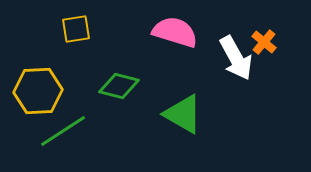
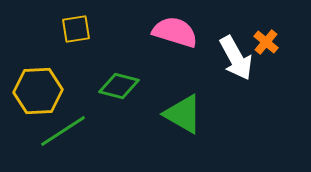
orange cross: moved 2 px right
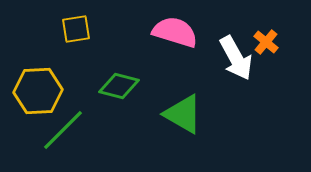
green line: moved 1 px up; rotated 12 degrees counterclockwise
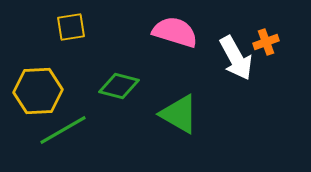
yellow square: moved 5 px left, 2 px up
orange cross: rotated 30 degrees clockwise
green triangle: moved 4 px left
green line: rotated 15 degrees clockwise
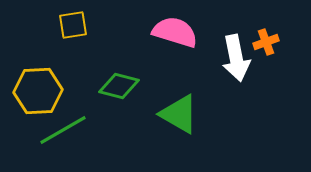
yellow square: moved 2 px right, 2 px up
white arrow: rotated 18 degrees clockwise
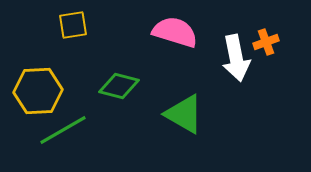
green triangle: moved 5 px right
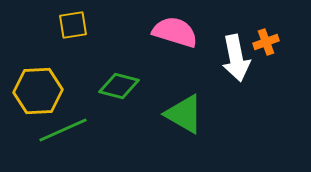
green line: rotated 6 degrees clockwise
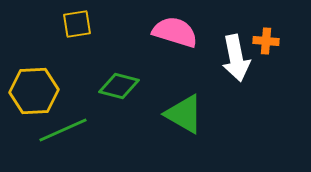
yellow square: moved 4 px right, 1 px up
orange cross: moved 1 px up; rotated 25 degrees clockwise
yellow hexagon: moved 4 px left
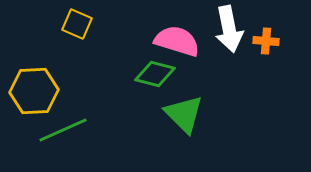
yellow square: rotated 32 degrees clockwise
pink semicircle: moved 2 px right, 9 px down
white arrow: moved 7 px left, 29 px up
green diamond: moved 36 px right, 12 px up
green triangle: rotated 15 degrees clockwise
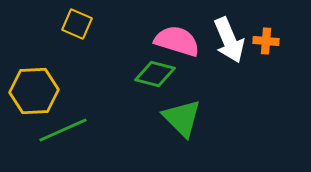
white arrow: moved 11 px down; rotated 12 degrees counterclockwise
green triangle: moved 2 px left, 4 px down
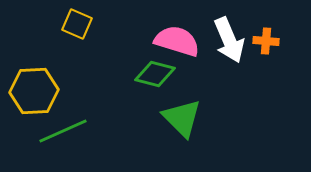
green line: moved 1 px down
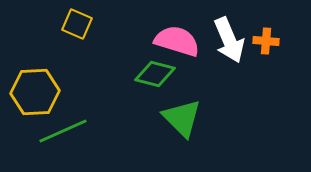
yellow hexagon: moved 1 px right, 1 px down
